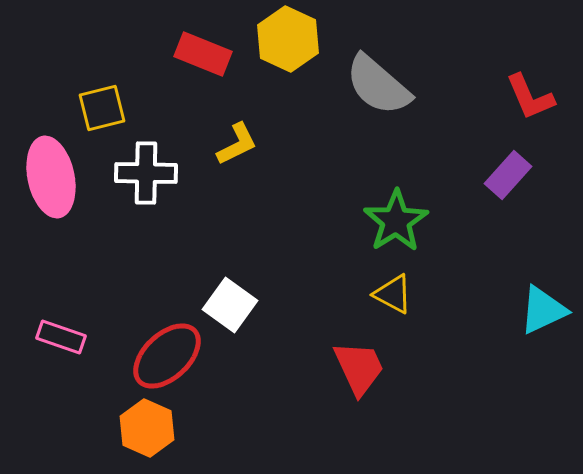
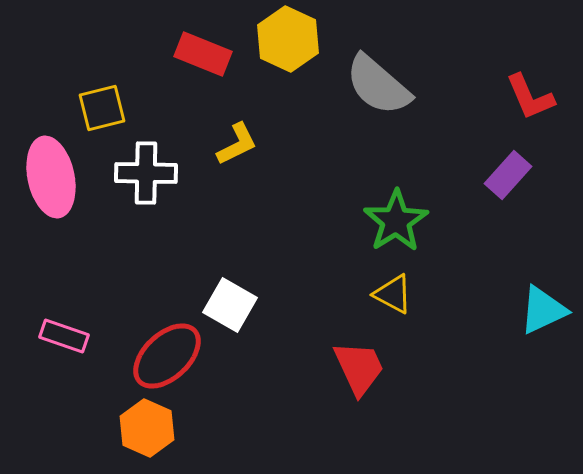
white square: rotated 6 degrees counterclockwise
pink rectangle: moved 3 px right, 1 px up
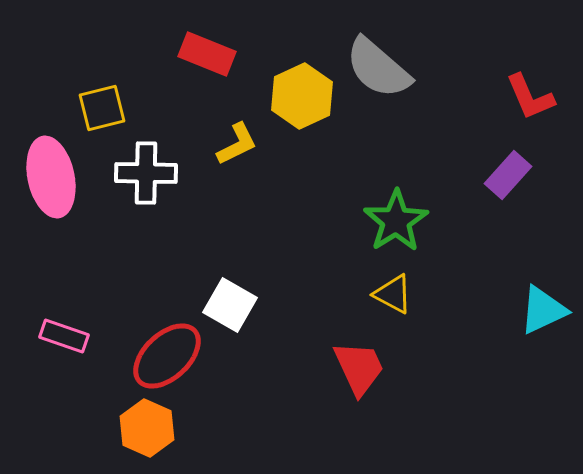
yellow hexagon: moved 14 px right, 57 px down; rotated 10 degrees clockwise
red rectangle: moved 4 px right
gray semicircle: moved 17 px up
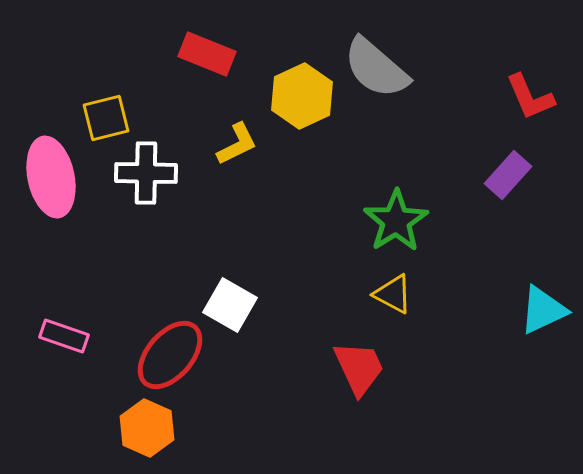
gray semicircle: moved 2 px left
yellow square: moved 4 px right, 10 px down
red ellipse: moved 3 px right, 1 px up; rotated 6 degrees counterclockwise
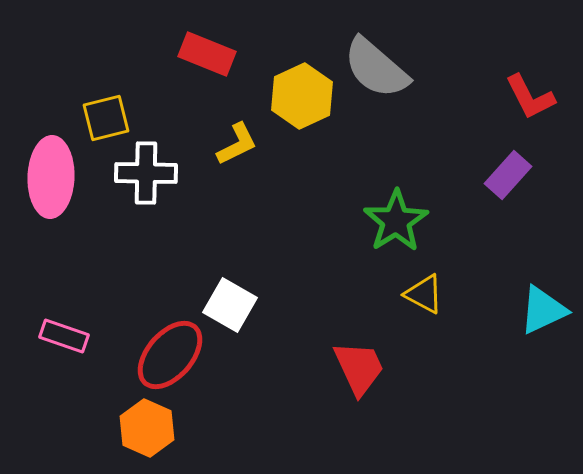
red L-shape: rotated 4 degrees counterclockwise
pink ellipse: rotated 14 degrees clockwise
yellow triangle: moved 31 px right
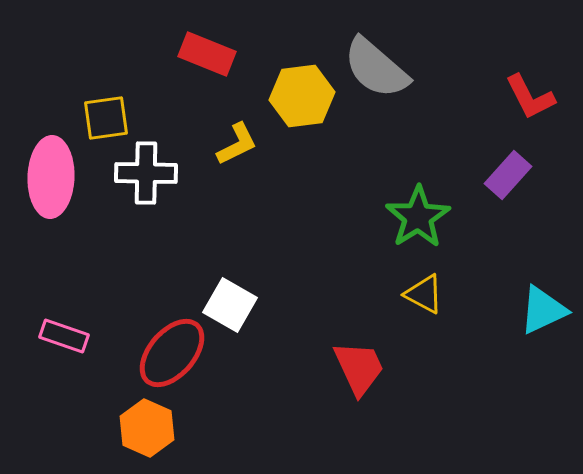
yellow hexagon: rotated 18 degrees clockwise
yellow square: rotated 6 degrees clockwise
green star: moved 22 px right, 4 px up
red ellipse: moved 2 px right, 2 px up
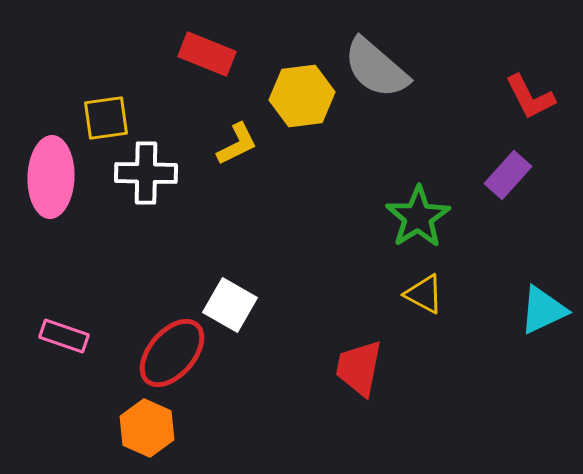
red trapezoid: rotated 144 degrees counterclockwise
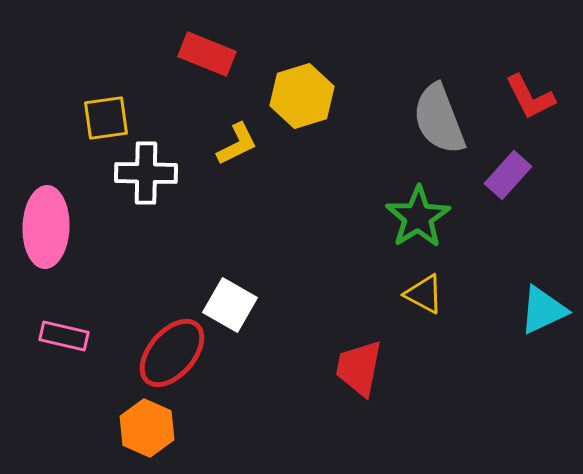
gray semicircle: moved 63 px right, 51 px down; rotated 28 degrees clockwise
yellow hexagon: rotated 10 degrees counterclockwise
pink ellipse: moved 5 px left, 50 px down
pink rectangle: rotated 6 degrees counterclockwise
